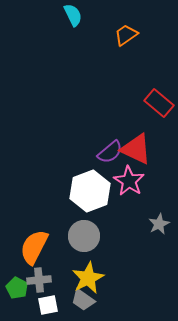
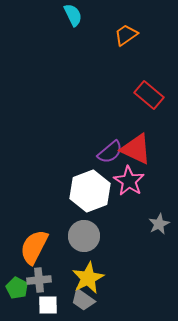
red rectangle: moved 10 px left, 8 px up
white square: rotated 10 degrees clockwise
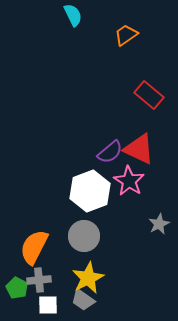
red triangle: moved 3 px right
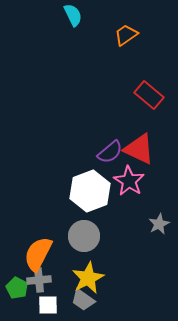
orange semicircle: moved 4 px right, 7 px down
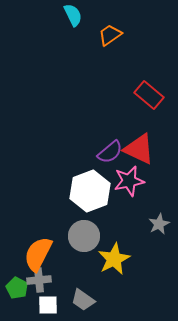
orange trapezoid: moved 16 px left
pink star: rotated 28 degrees clockwise
yellow star: moved 26 px right, 19 px up
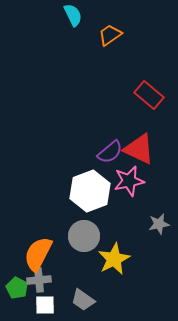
gray star: rotated 15 degrees clockwise
white square: moved 3 px left
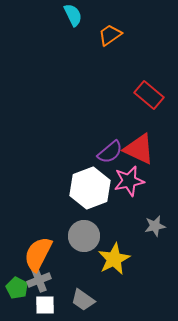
white hexagon: moved 3 px up
gray star: moved 4 px left, 2 px down
gray cross: rotated 15 degrees counterclockwise
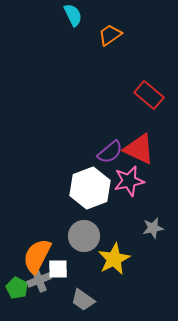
gray star: moved 2 px left, 2 px down
orange semicircle: moved 1 px left, 2 px down
white square: moved 13 px right, 36 px up
